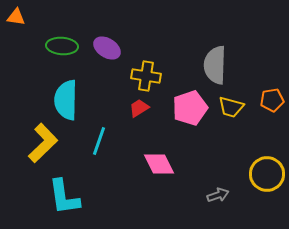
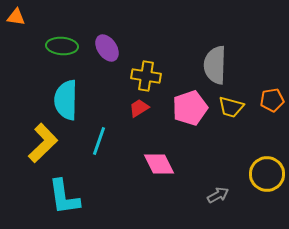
purple ellipse: rotated 24 degrees clockwise
gray arrow: rotated 10 degrees counterclockwise
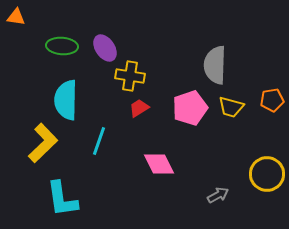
purple ellipse: moved 2 px left
yellow cross: moved 16 px left
cyan L-shape: moved 2 px left, 2 px down
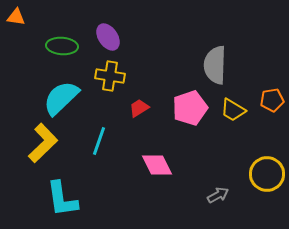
purple ellipse: moved 3 px right, 11 px up
yellow cross: moved 20 px left
cyan semicircle: moved 5 px left, 2 px up; rotated 45 degrees clockwise
yellow trapezoid: moved 2 px right, 3 px down; rotated 16 degrees clockwise
pink diamond: moved 2 px left, 1 px down
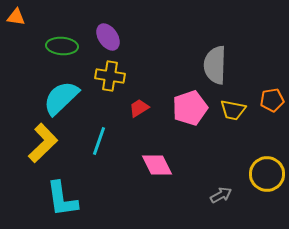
yellow trapezoid: rotated 20 degrees counterclockwise
gray arrow: moved 3 px right
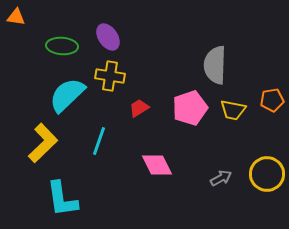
cyan semicircle: moved 6 px right, 3 px up
gray arrow: moved 17 px up
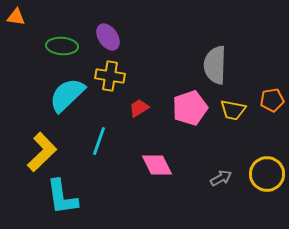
yellow L-shape: moved 1 px left, 9 px down
cyan L-shape: moved 2 px up
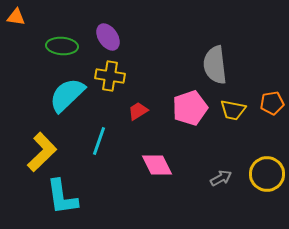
gray semicircle: rotated 9 degrees counterclockwise
orange pentagon: moved 3 px down
red trapezoid: moved 1 px left, 3 px down
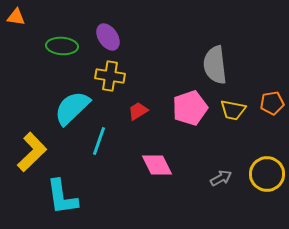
cyan semicircle: moved 5 px right, 13 px down
yellow L-shape: moved 10 px left
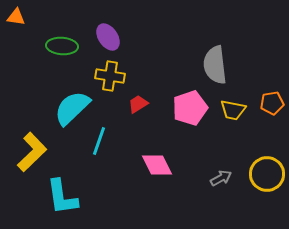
red trapezoid: moved 7 px up
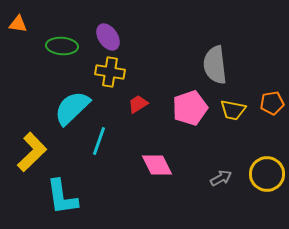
orange triangle: moved 2 px right, 7 px down
yellow cross: moved 4 px up
